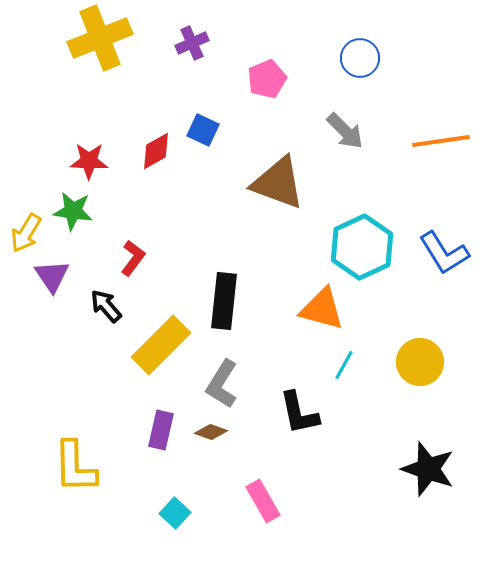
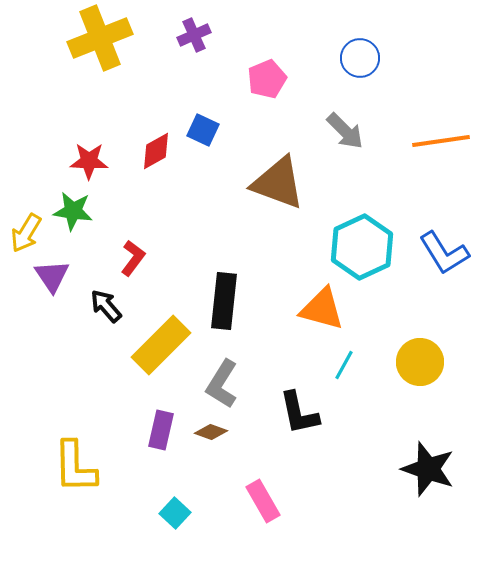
purple cross: moved 2 px right, 8 px up
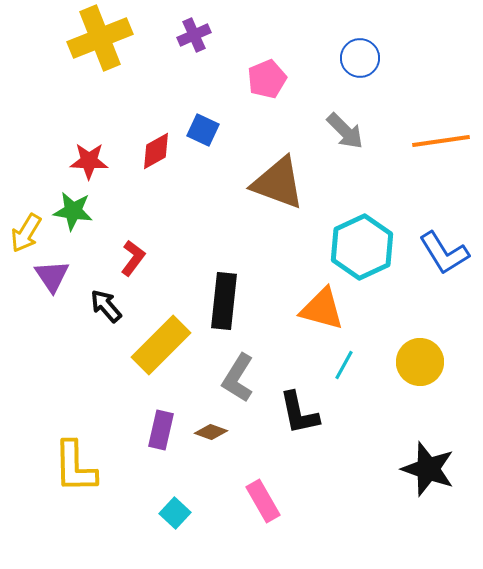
gray L-shape: moved 16 px right, 6 px up
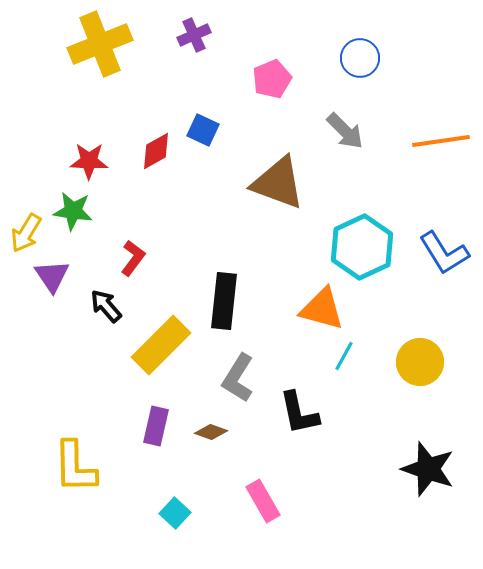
yellow cross: moved 6 px down
pink pentagon: moved 5 px right
cyan line: moved 9 px up
purple rectangle: moved 5 px left, 4 px up
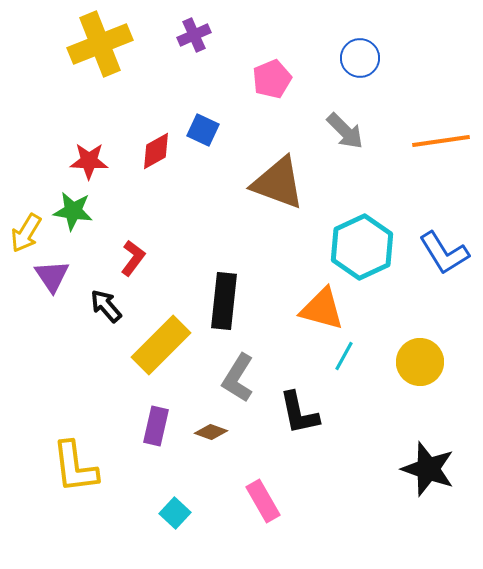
yellow L-shape: rotated 6 degrees counterclockwise
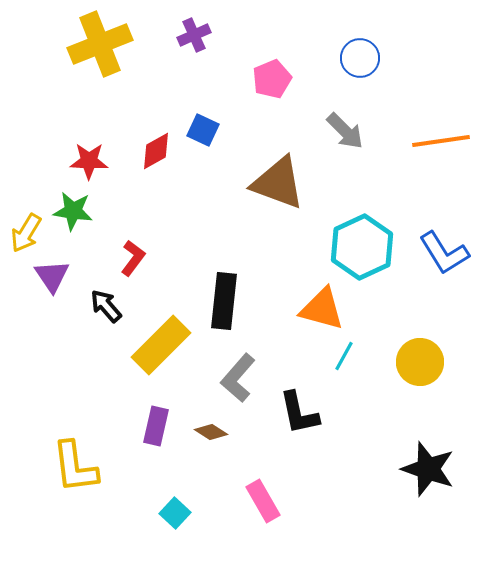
gray L-shape: rotated 9 degrees clockwise
brown diamond: rotated 12 degrees clockwise
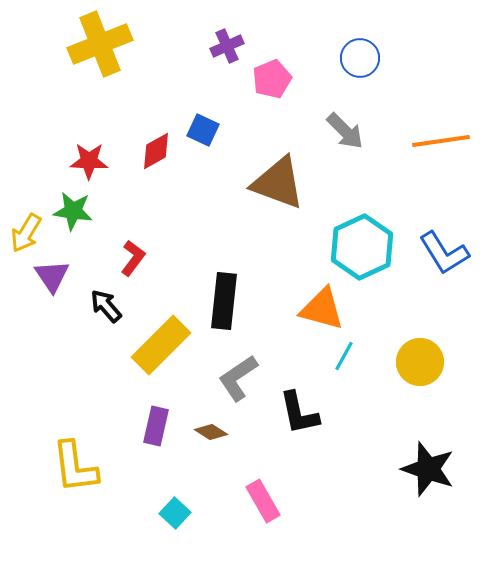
purple cross: moved 33 px right, 11 px down
gray L-shape: rotated 15 degrees clockwise
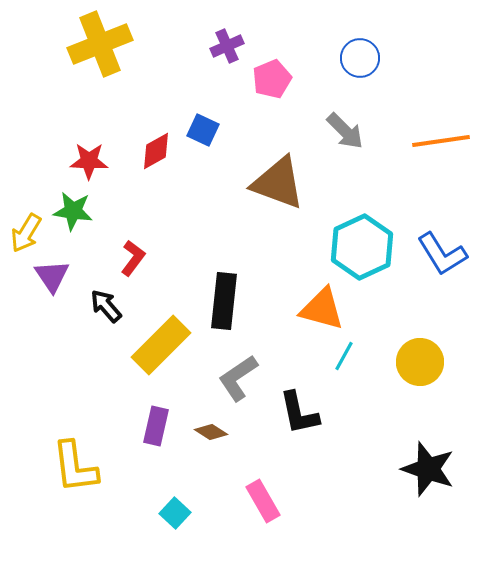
blue L-shape: moved 2 px left, 1 px down
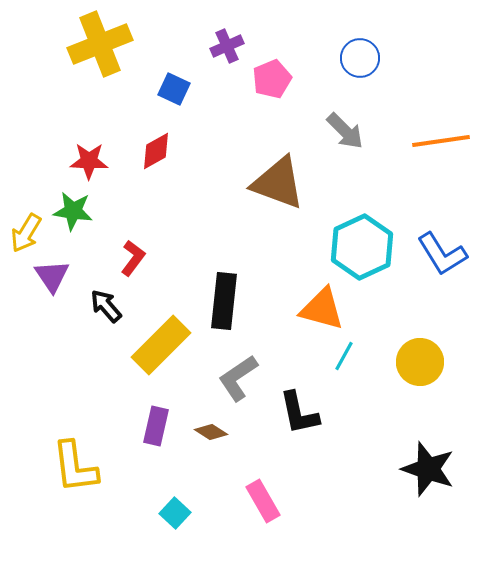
blue square: moved 29 px left, 41 px up
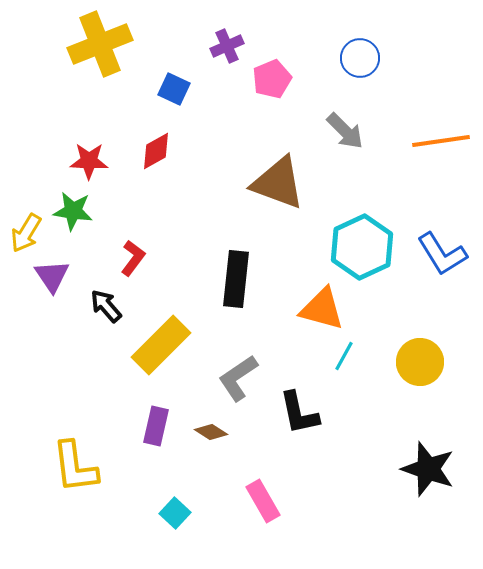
black rectangle: moved 12 px right, 22 px up
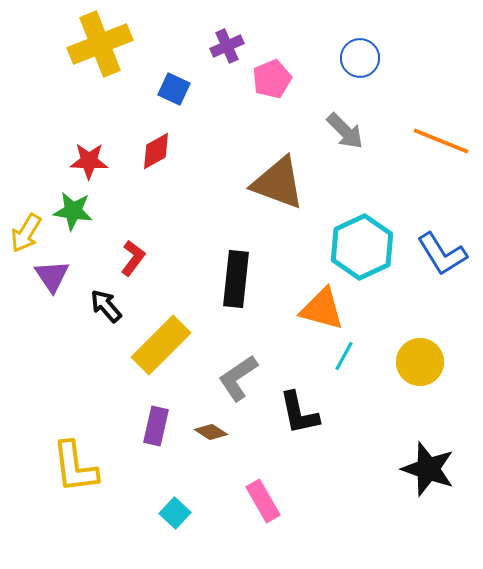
orange line: rotated 30 degrees clockwise
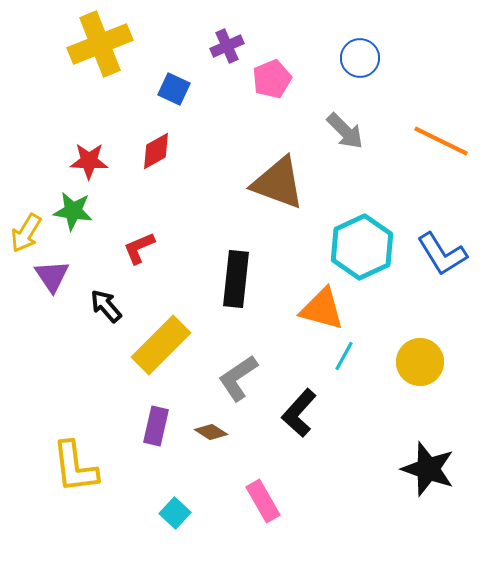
orange line: rotated 4 degrees clockwise
red L-shape: moved 6 px right, 10 px up; rotated 150 degrees counterclockwise
black L-shape: rotated 54 degrees clockwise
